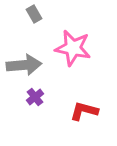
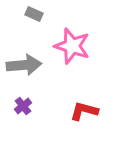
gray rectangle: rotated 36 degrees counterclockwise
pink star: moved 1 px left, 2 px up; rotated 6 degrees clockwise
purple cross: moved 12 px left, 9 px down
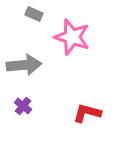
pink star: moved 9 px up
purple cross: rotated 12 degrees counterclockwise
red L-shape: moved 3 px right, 2 px down
